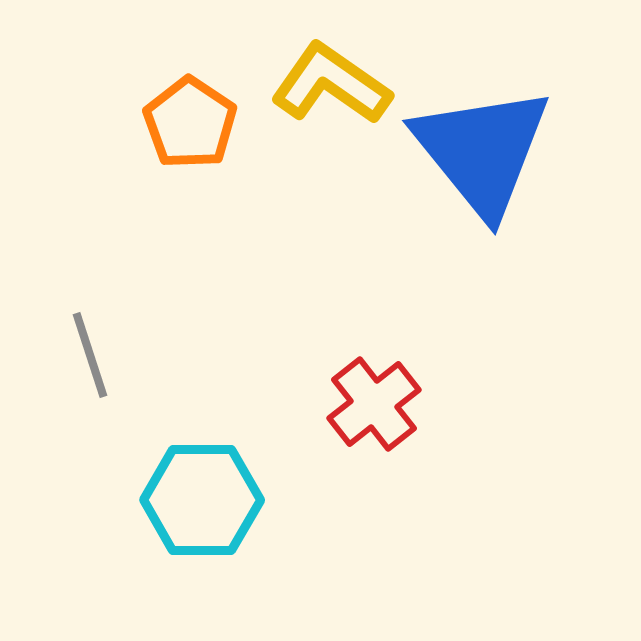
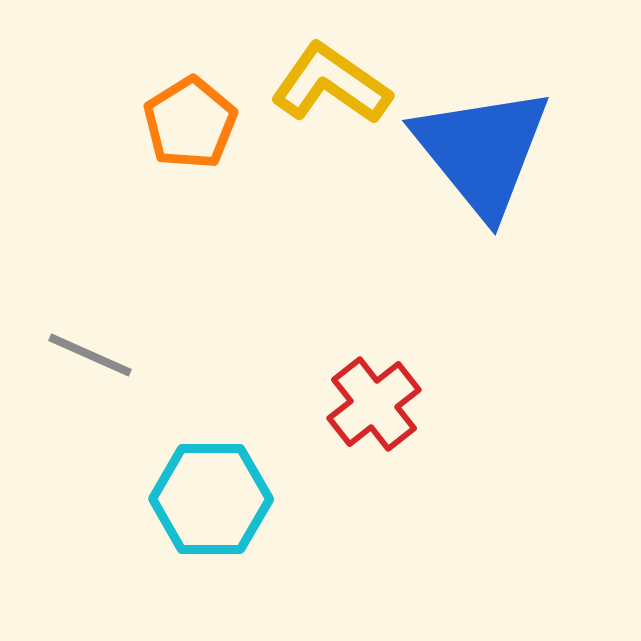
orange pentagon: rotated 6 degrees clockwise
gray line: rotated 48 degrees counterclockwise
cyan hexagon: moved 9 px right, 1 px up
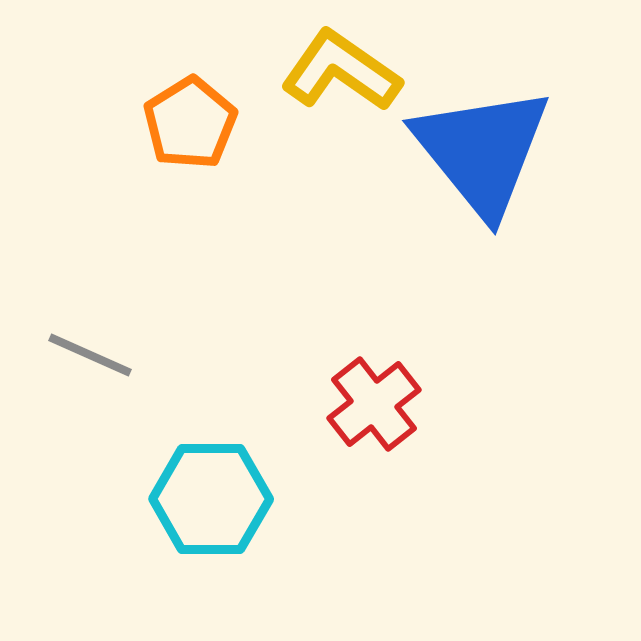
yellow L-shape: moved 10 px right, 13 px up
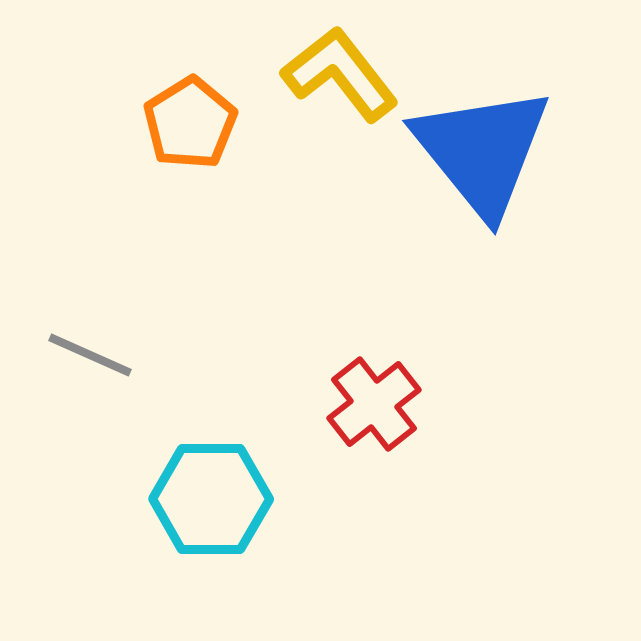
yellow L-shape: moved 1 px left, 3 px down; rotated 17 degrees clockwise
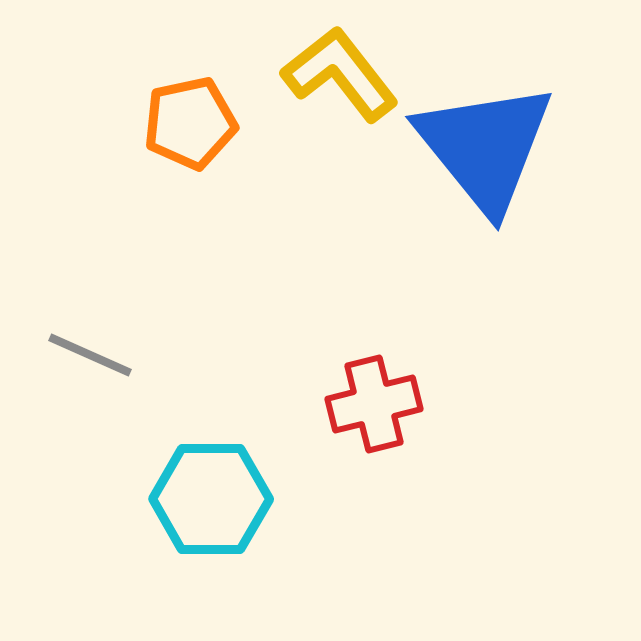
orange pentagon: rotated 20 degrees clockwise
blue triangle: moved 3 px right, 4 px up
red cross: rotated 24 degrees clockwise
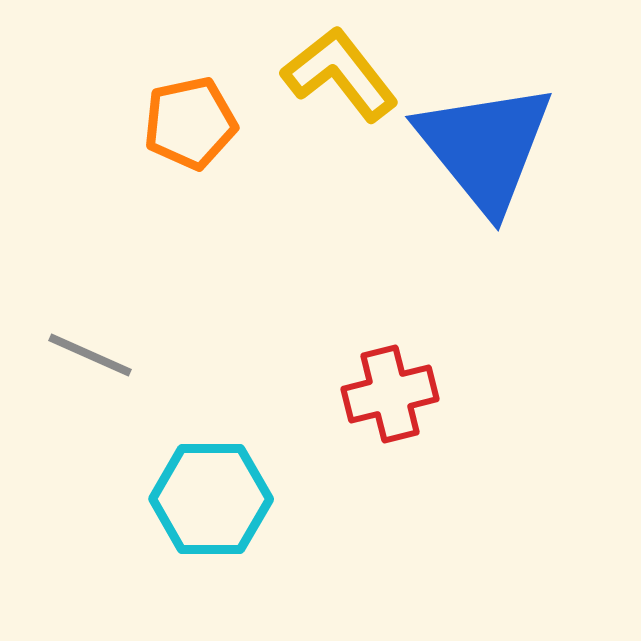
red cross: moved 16 px right, 10 px up
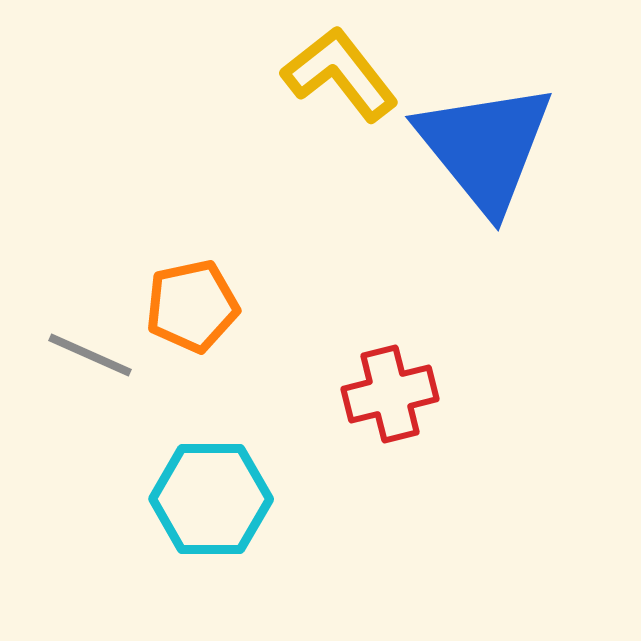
orange pentagon: moved 2 px right, 183 px down
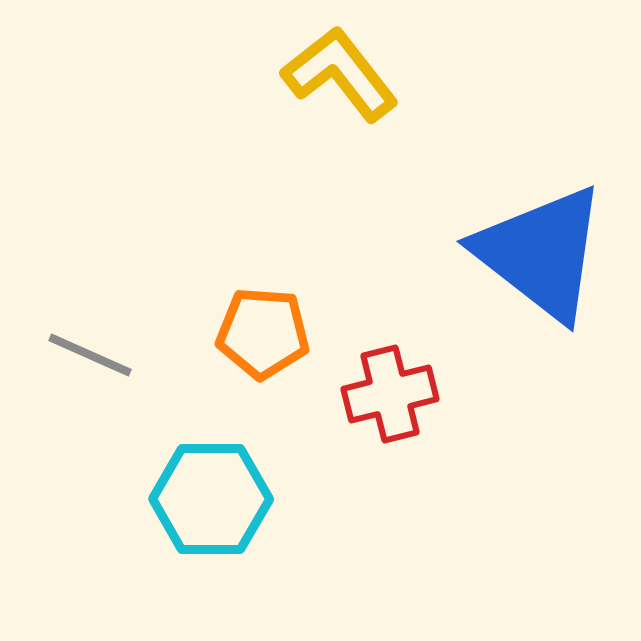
blue triangle: moved 56 px right, 106 px down; rotated 13 degrees counterclockwise
orange pentagon: moved 71 px right, 27 px down; rotated 16 degrees clockwise
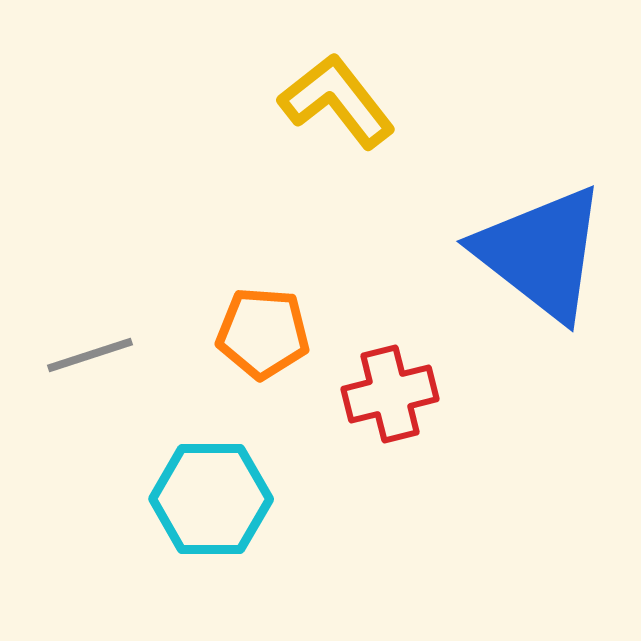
yellow L-shape: moved 3 px left, 27 px down
gray line: rotated 42 degrees counterclockwise
